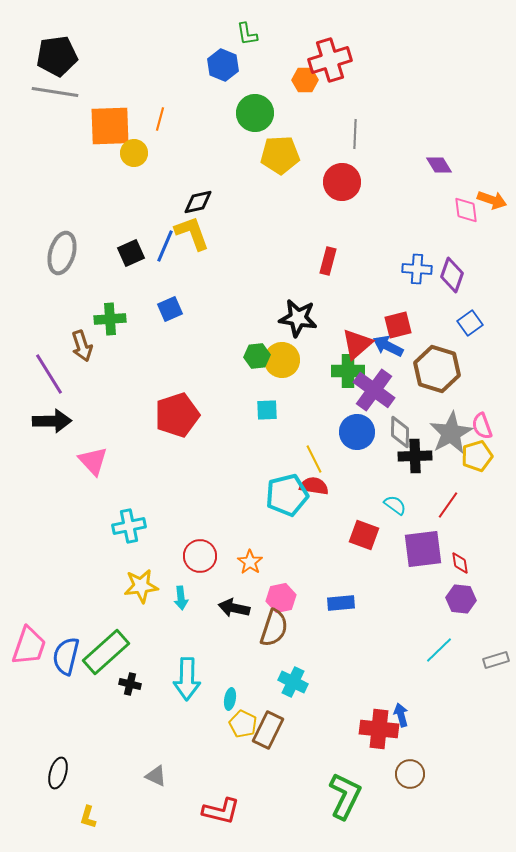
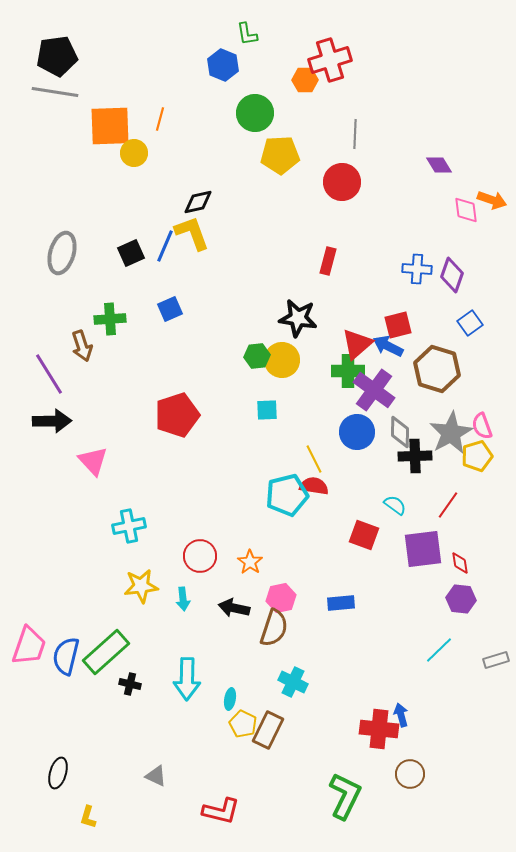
cyan arrow at (181, 598): moved 2 px right, 1 px down
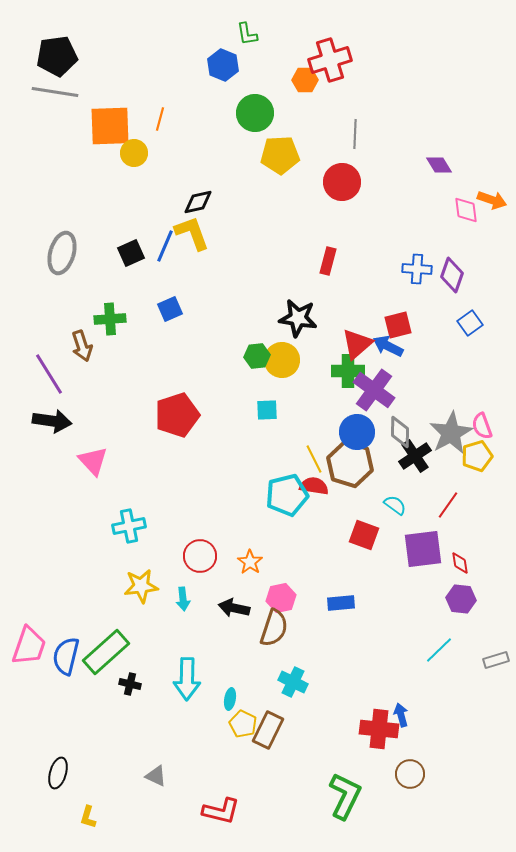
brown hexagon at (437, 369): moved 87 px left, 95 px down
black arrow at (52, 421): rotated 9 degrees clockwise
black cross at (415, 456): rotated 32 degrees counterclockwise
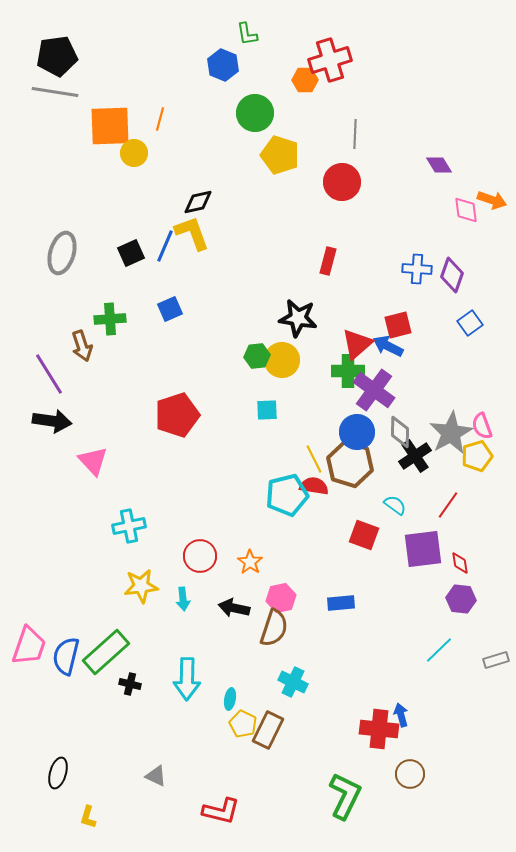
yellow pentagon at (280, 155): rotated 21 degrees clockwise
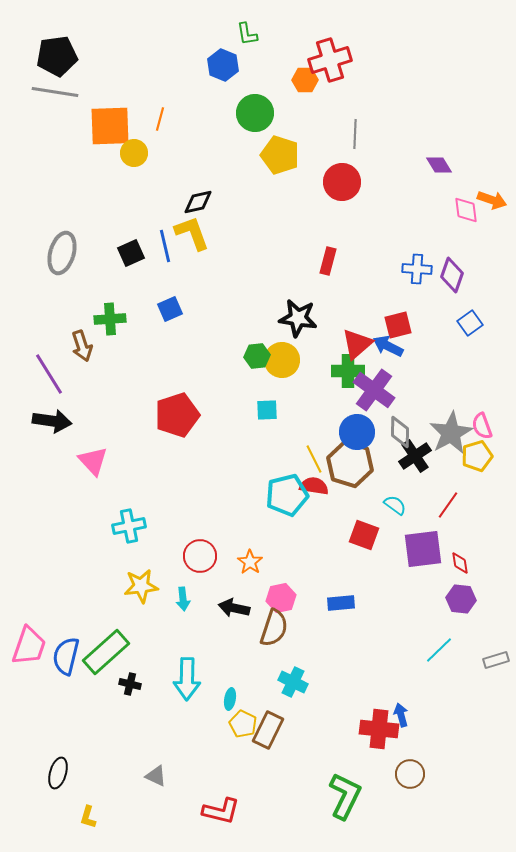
blue line at (165, 246): rotated 36 degrees counterclockwise
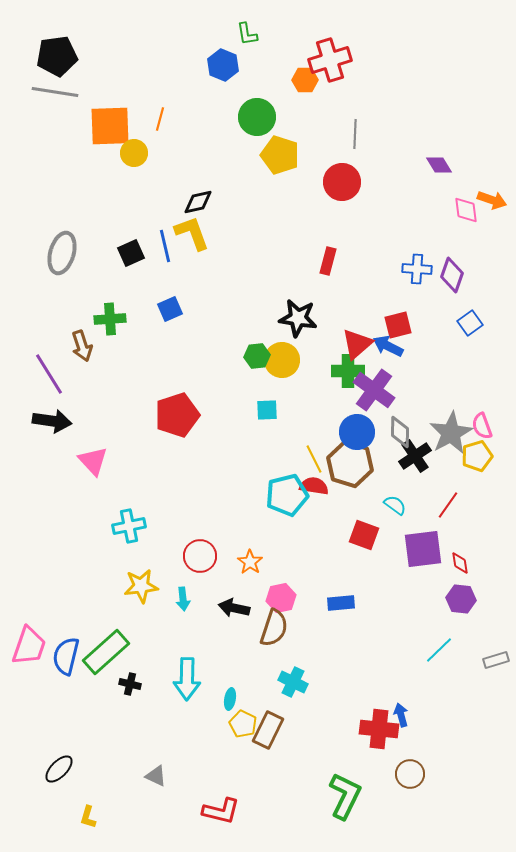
green circle at (255, 113): moved 2 px right, 4 px down
black ellipse at (58, 773): moved 1 px right, 4 px up; rotated 28 degrees clockwise
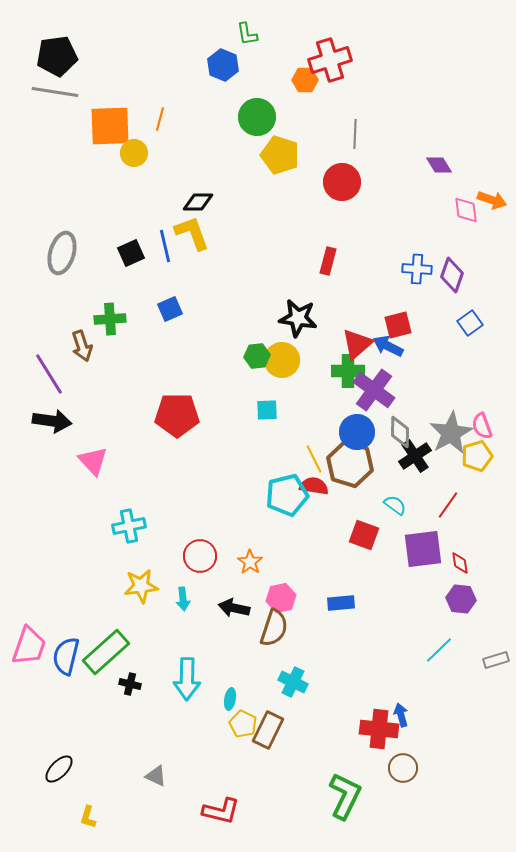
black diamond at (198, 202): rotated 12 degrees clockwise
red pentagon at (177, 415): rotated 18 degrees clockwise
brown circle at (410, 774): moved 7 px left, 6 px up
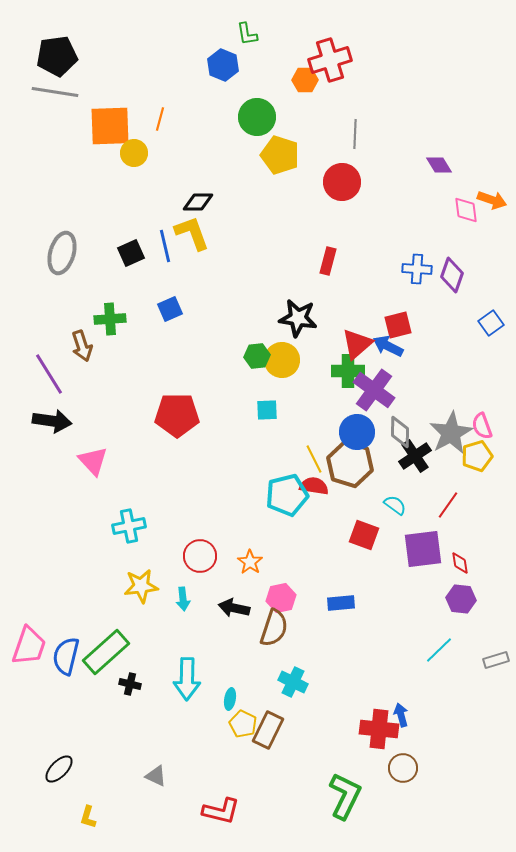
blue square at (470, 323): moved 21 px right
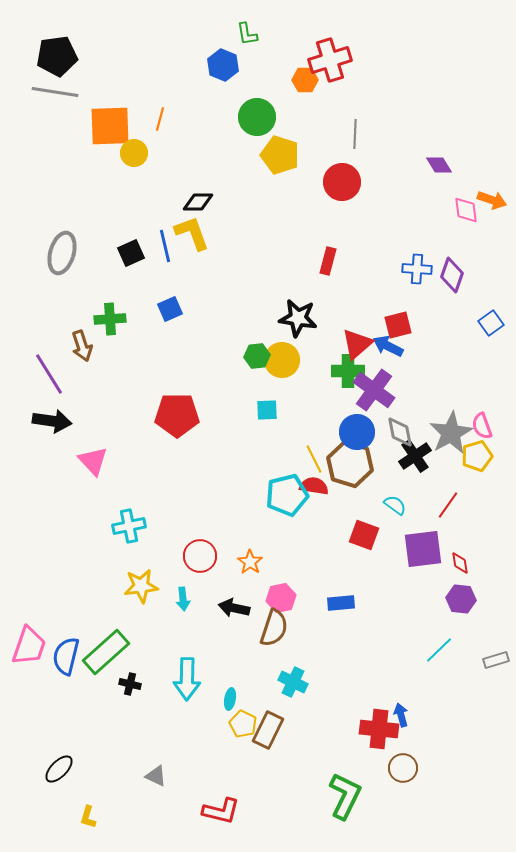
gray diamond at (400, 432): rotated 12 degrees counterclockwise
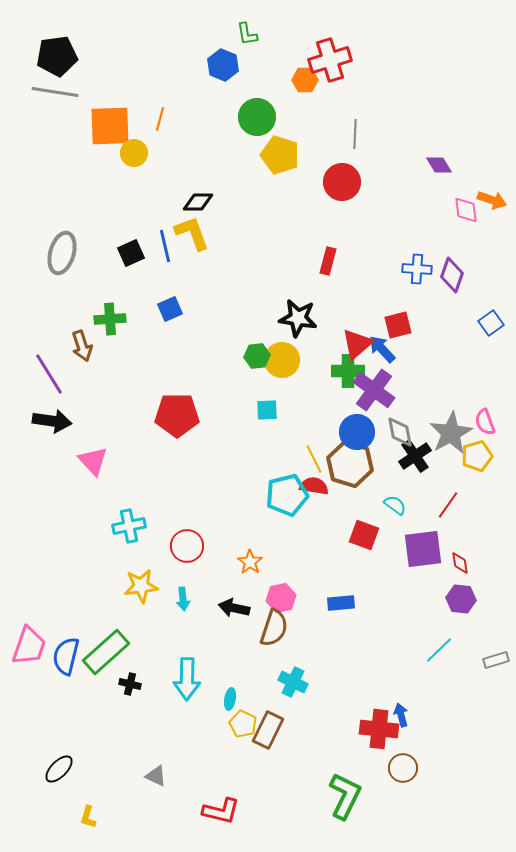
blue arrow at (388, 346): moved 6 px left, 3 px down; rotated 20 degrees clockwise
pink semicircle at (482, 426): moved 3 px right, 4 px up
red circle at (200, 556): moved 13 px left, 10 px up
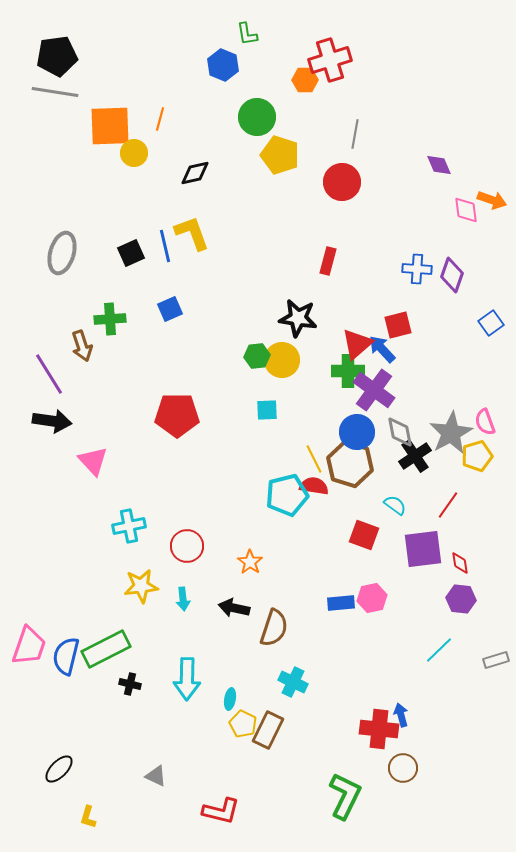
gray line at (355, 134): rotated 8 degrees clockwise
purple diamond at (439, 165): rotated 8 degrees clockwise
black diamond at (198, 202): moved 3 px left, 29 px up; rotated 12 degrees counterclockwise
pink hexagon at (281, 598): moved 91 px right
green rectangle at (106, 652): moved 3 px up; rotated 15 degrees clockwise
